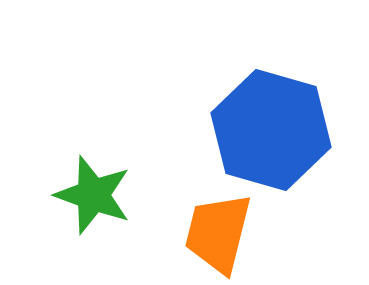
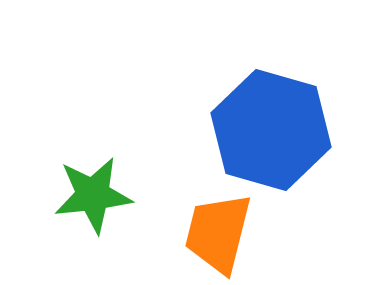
green star: rotated 26 degrees counterclockwise
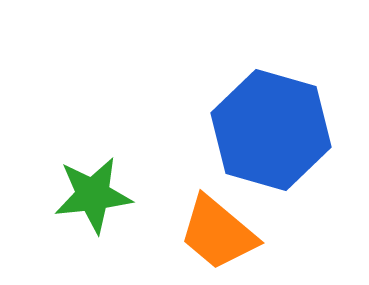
orange trapezoid: rotated 64 degrees counterclockwise
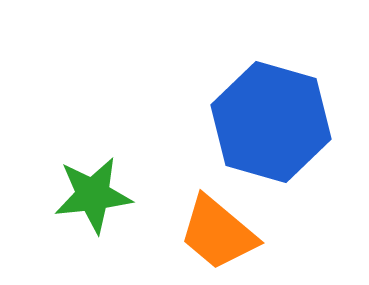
blue hexagon: moved 8 px up
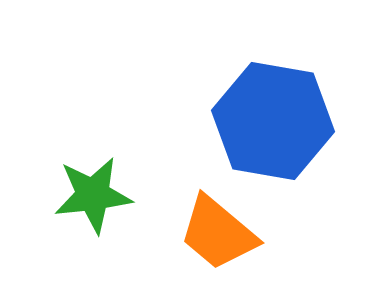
blue hexagon: moved 2 px right, 1 px up; rotated 6 degrees counterclockwise
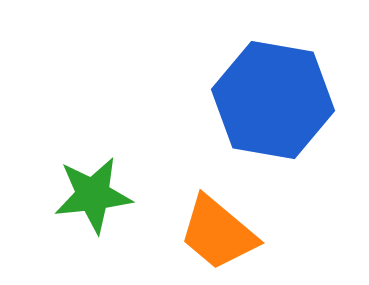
blue hexagon: moved 21 px up
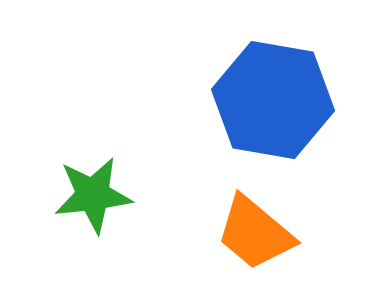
orange trapezoid: moved 37 px right
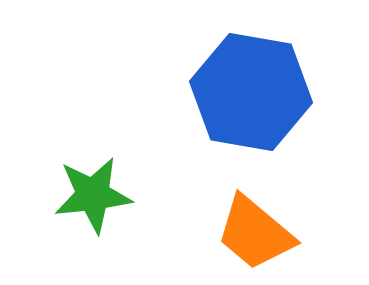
blue hexagon: moved 22 px left, 8 px up
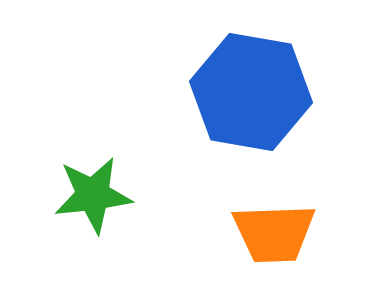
orange trapezoid: moved 19 px right; rotated 42 degrees counterclockwise
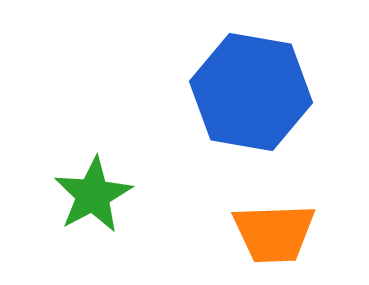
green star: rotated 22 degrees counterclockwise
